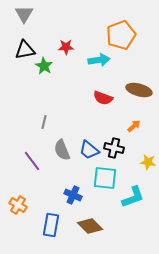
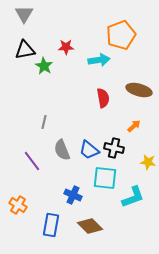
red semicircle: rotated 120 degrees counterclockwise
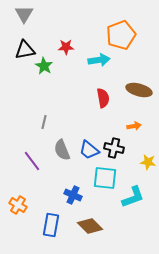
orange arrow: rotated 32 degrees clockwise
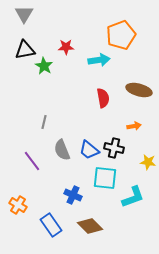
blue rectangle: rotated 45 degrees counterclockwise
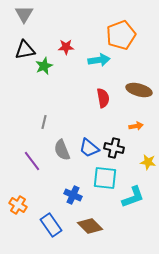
green star: rotated 18 degrees clockwise
orange arrow: moved 2 px right
blue trapezoid: moved 2 px up
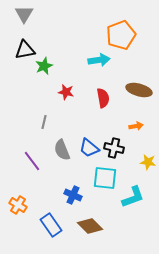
red star: moved 45 px down; rotated 14 degrees clockwise
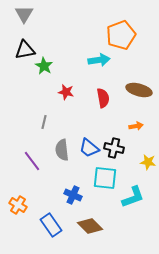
green star: rotated 18 degrees counterclockwise
gray semicircle: rotated 15 degrees clockwise
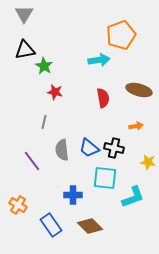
red star: moved 11 px left
blue cross: rotated 24 degrees counterclockwise
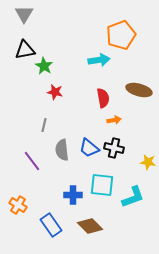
gray line: moved 3 px down
orange arrow: moved 22 px left, 6 px up
cyan square: moved 3 px left, 7 px down
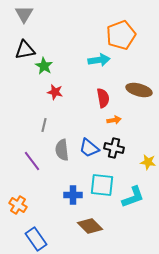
blue rectangle: moved 15 px left, 14 px down
